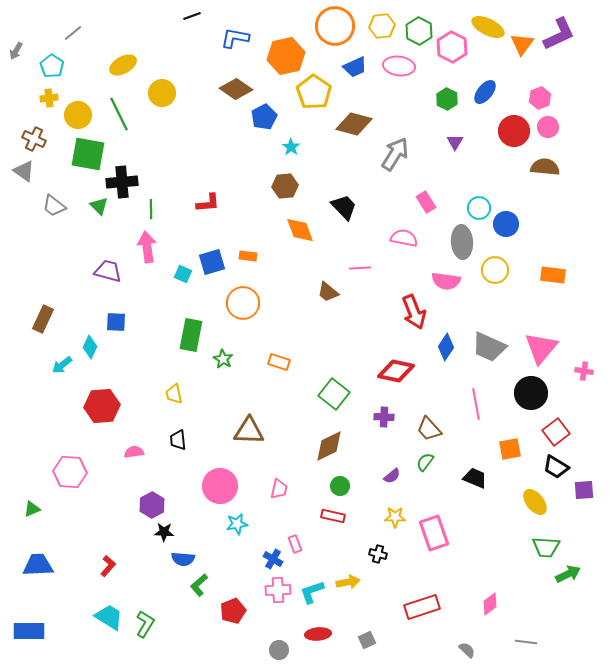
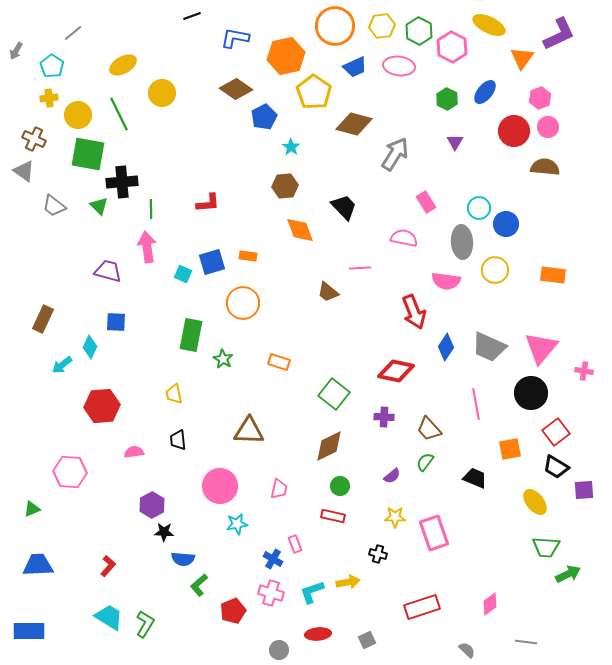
yellow ellipse at (488, 27): moved 1 px right, 2 px up
orange triangle at (522, 44): moved 14 px down
pink cross at (278, 590): moved 7 px left, 3 px down; rotated 20 degrees clockwise
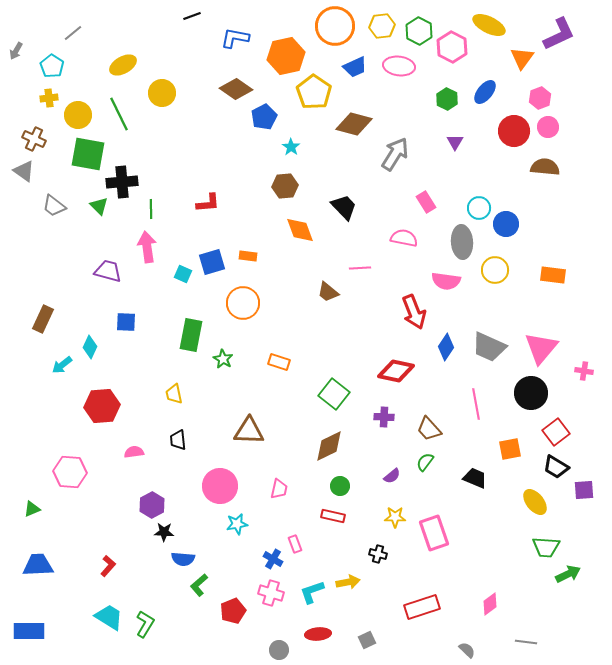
blue square at (116, 322): moved 10 px right
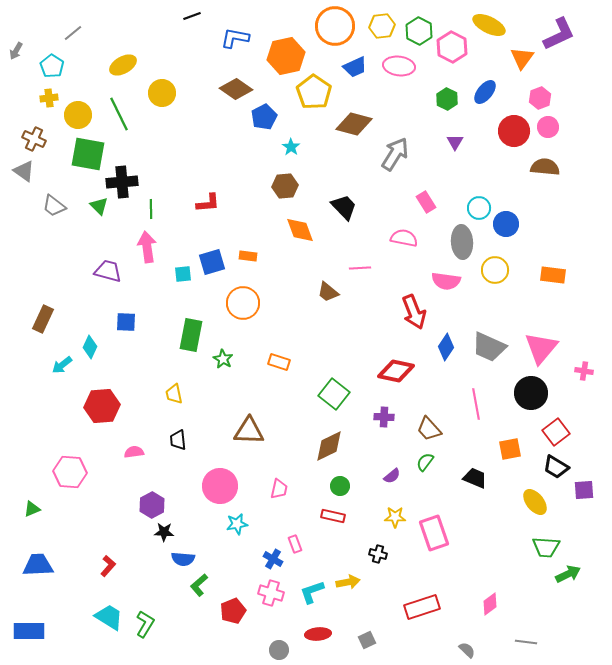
cyan square at (183, 274): rotated 30 degrees counterclockwise
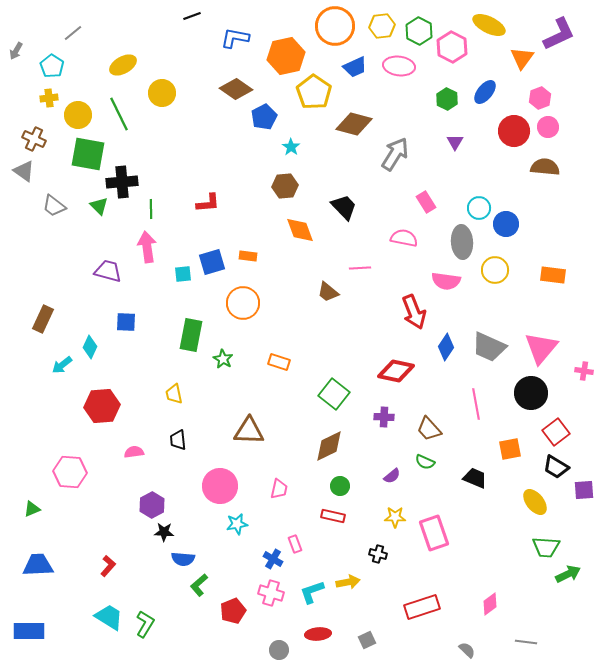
green semicircle at (425, 462): rotated 102 degrees counterclockwise
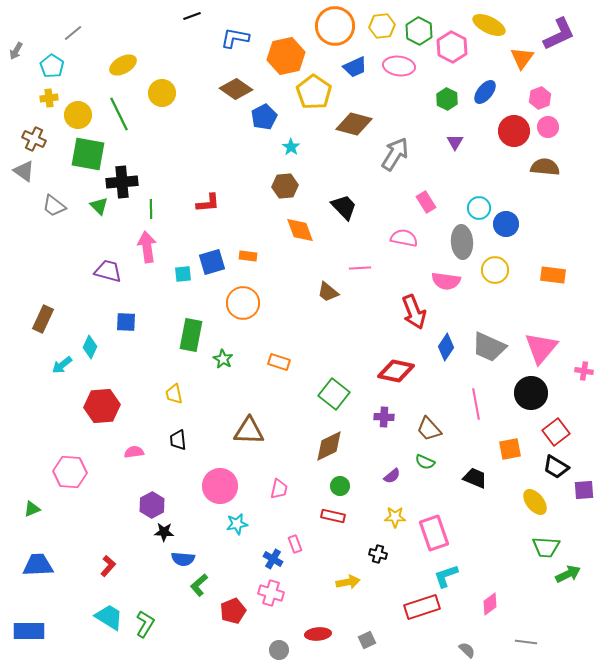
cyan L-shape at (312, 592): moved 134 px right, 16 px up
